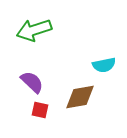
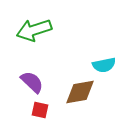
brown diamond: moved 5 px up
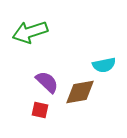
green arrow: moved 4 px left, 2 px down
purple semicircle: moved 15 px right
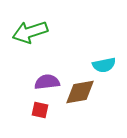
purple semicircle: rotated 50 degrees counterclockwise
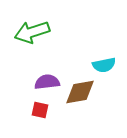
green arrow: moved 2 px right
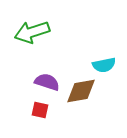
purple semicircle: rotated 25 degrees clockwise
brown diamond: moved 1 px right, 1 px up
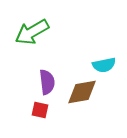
green arrow: rotated 12 degrees counterclockwise
purple semicircle: rotated 65 degrees clockwise
brown diamond: moved 1 px right, 1 px down
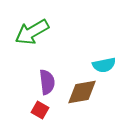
red square: rotated 18 degrees clockwise
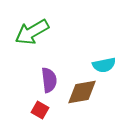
purple semicircle: moved 2 px right, 2 px up
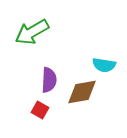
cyan semicircle: rotated 20 degrees clockwise
purple semicircle: rotated 10 degrees clockwise
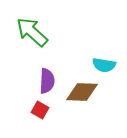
green arrow: rotated 72 degrees clockwise
purple semicircle: moved 2 px left, 1 px down
brown diamond: rotated 12 degrees clockwise
